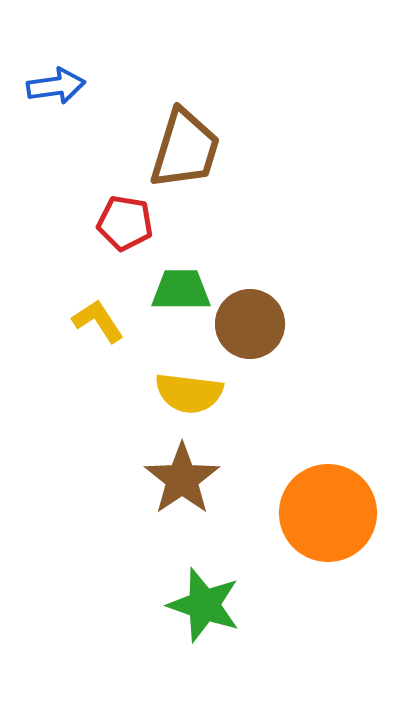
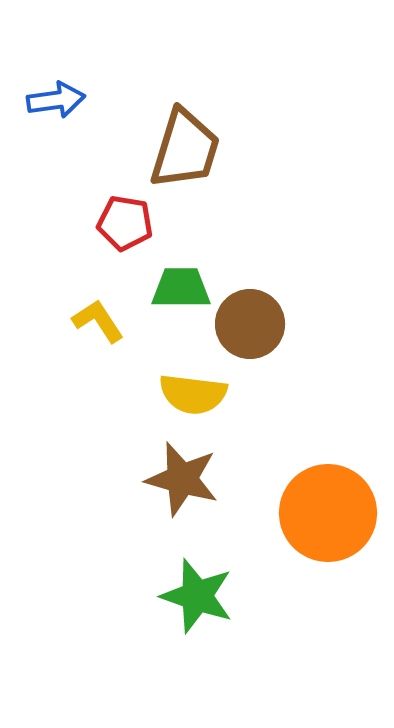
blue arrow: moved 14 px down
green trapezoid: moved 2 px up
yellow semicircle: moved 4 px right, 1 px down
brown star: rotated 22 degrees counterclockwise
green star: moved 7 px left, 9 px up
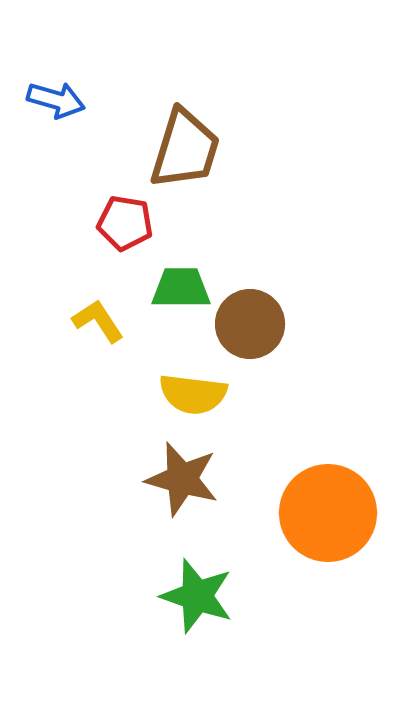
blue arrow: rotated 24 degrees clockwise
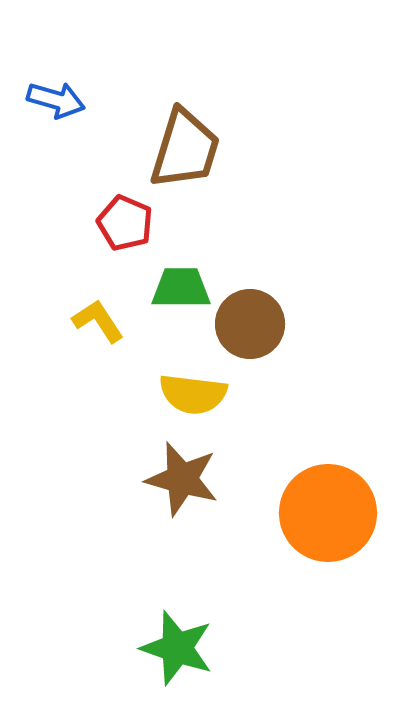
red pentagon: rotated 14 degrees clockwise
green star: moved 20 px left, 52 px down
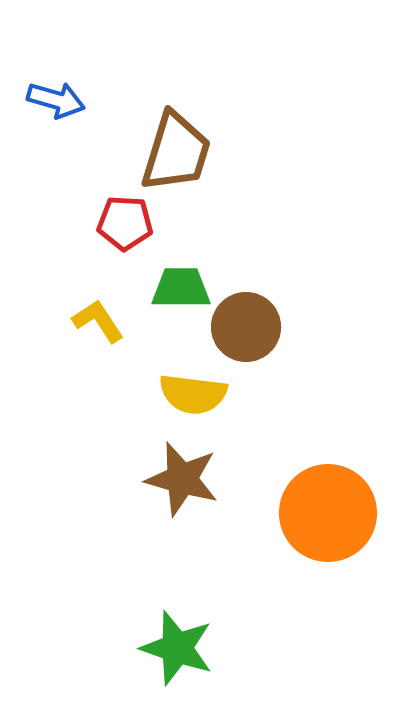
brown trapezoid: moved 9 px left, 3 px down
red pentagon: rotated 20 degrees counterclockwise
brown circle: moved 4 px left, 3 px down
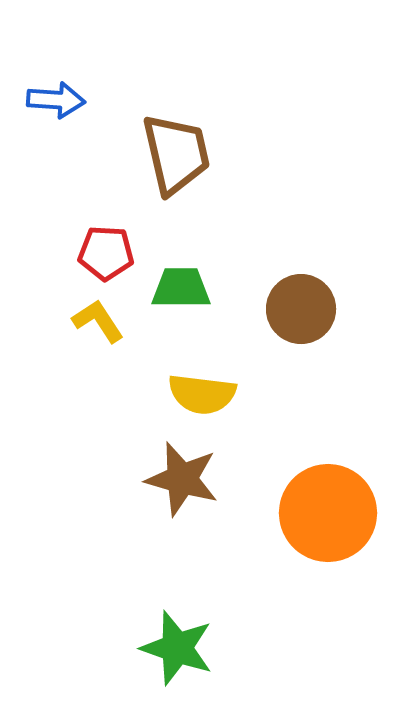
blue arrow: rotated 12 degrees counterclockwise
brown trapezoid: moved 2 px down; rotated 30 degrees counterclockwise
red pentagon: moved 19 px left, 30 px down
brown circle: moved 55 px right, 18 px up
yellow semicircle: moved 9 px right
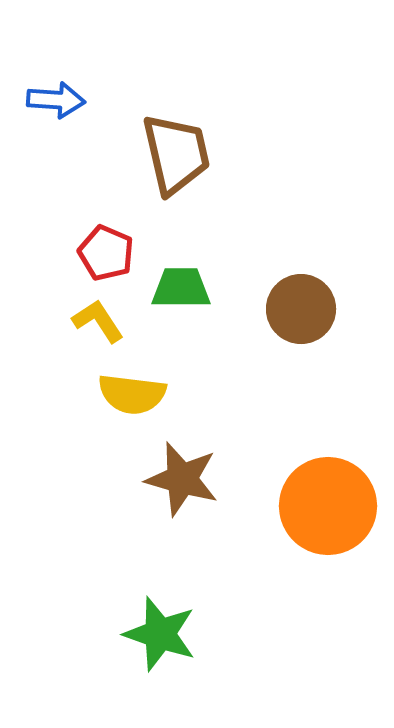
red pentagon: rotated 20 degrees clockwise
yellow semicircle: moved 70 px left
orange circle: moved 7 px up
green star: moved 17 px left, 14 px up
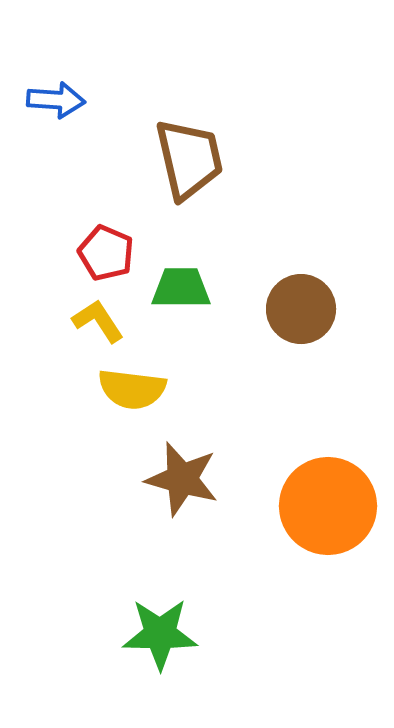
brown trapezoid: moved 13 px right, 5 px down
yellow semicircle: moved 5 px up
green star: rotated 18 degrees counterclockwise
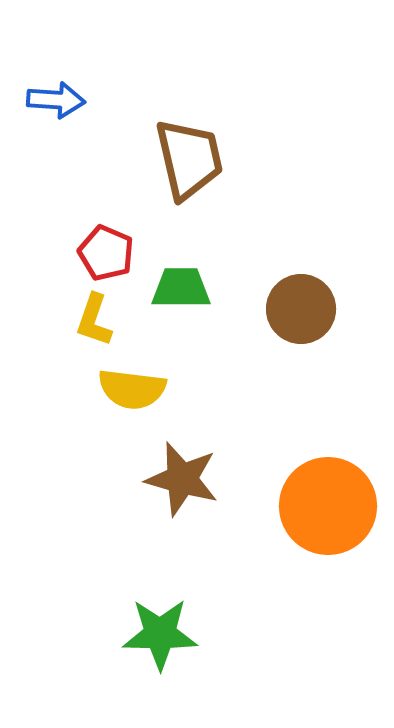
yellow L-shape: moved 4 px left, 1 px up; rotated 128 degrees counterclockwise
